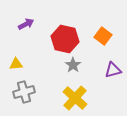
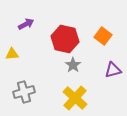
yellow triangle: moved 4 px left, 10 px up
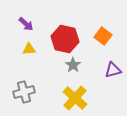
purple arrow: rotated 70 degrees clockwise
yellow triangle: moved 17 px right, 5 px up
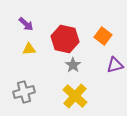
purple triangle: moved 2 px right, 5 px up
yellow cross: moved 2 px up
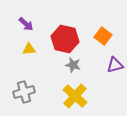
gray star: rotated 21 degrees counterclockwise
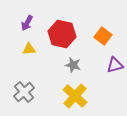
purple arrow: moved 1 px right, 1 px up; rotated 77 degrees clockwise
red hexagon: moved 3 px left, 5 px up
gray cross: rotated 25 degrees counterclockwise
